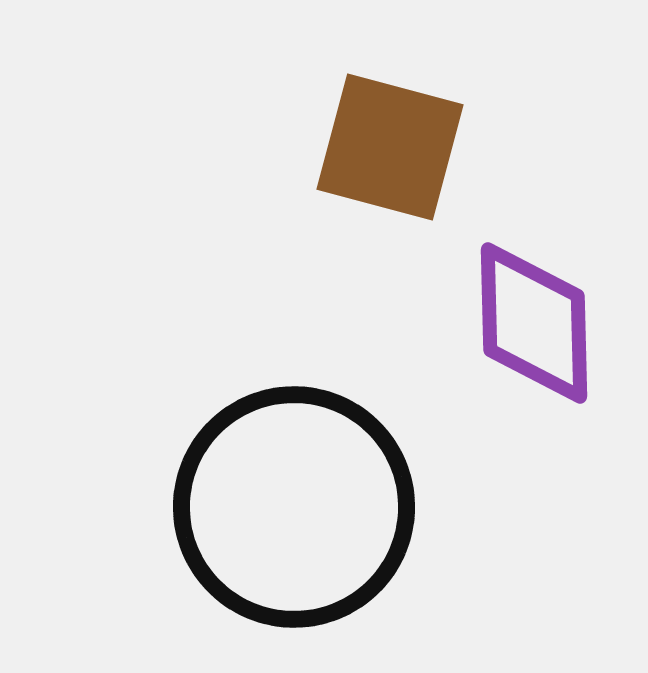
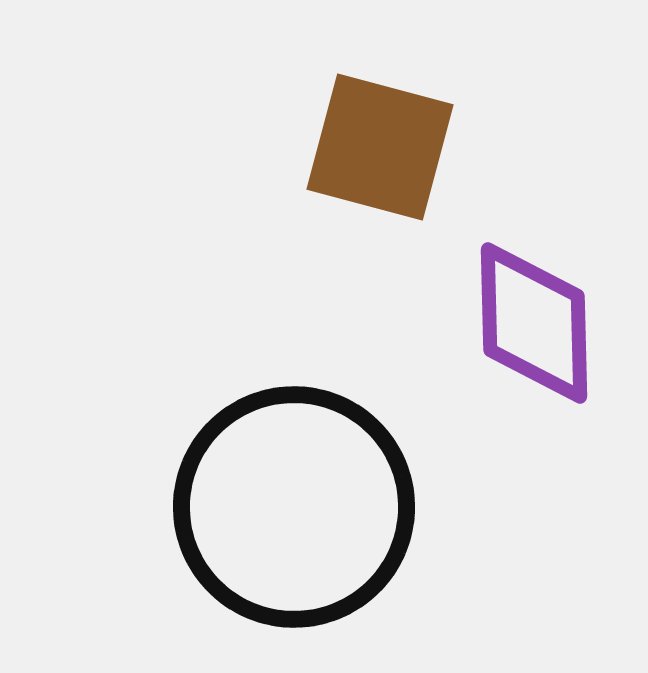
brown square: moved 10 px left
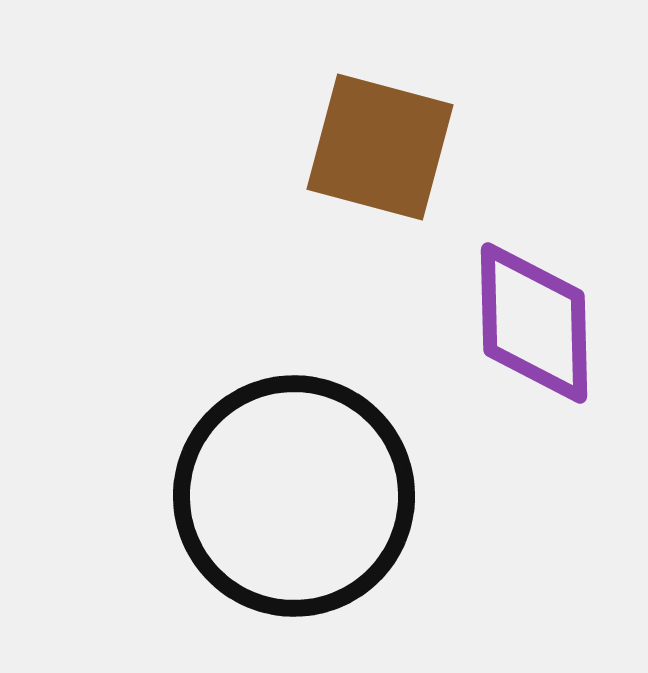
black circle: moved 11 px up
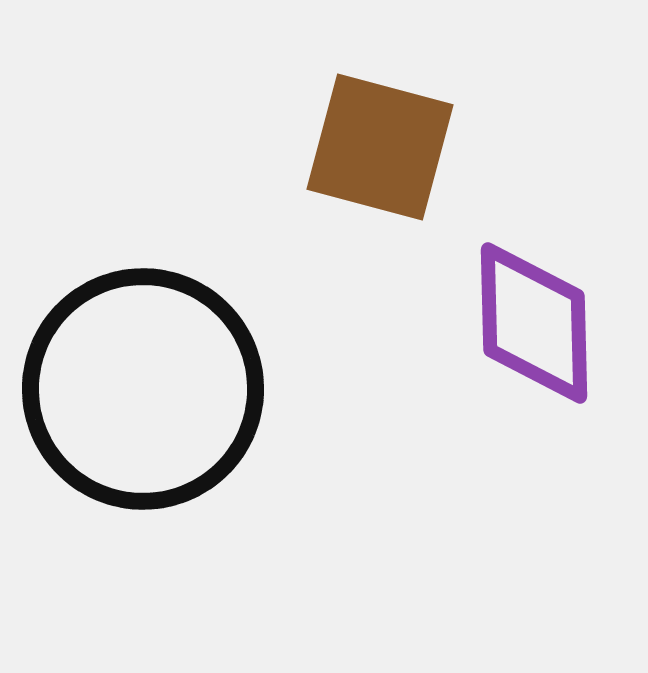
black circle: moved 151 px left, 107 px up
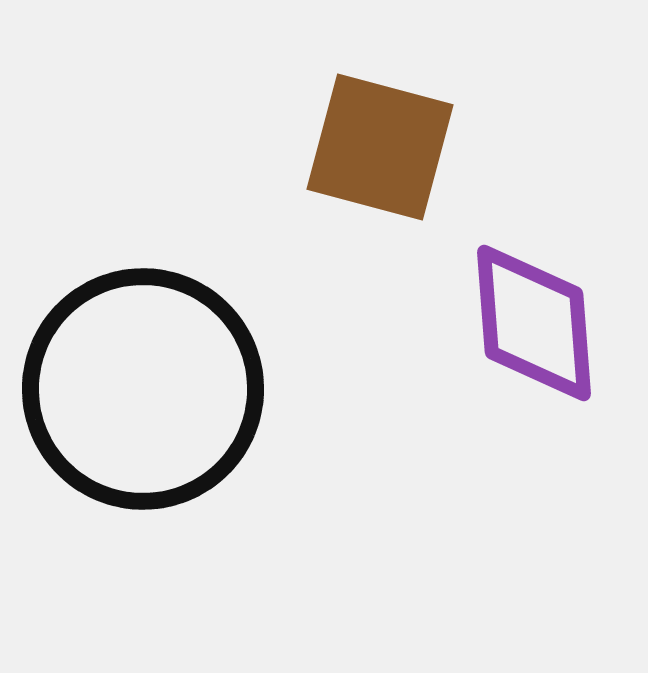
purple diamond: rotated 3 degrees counterclockwise
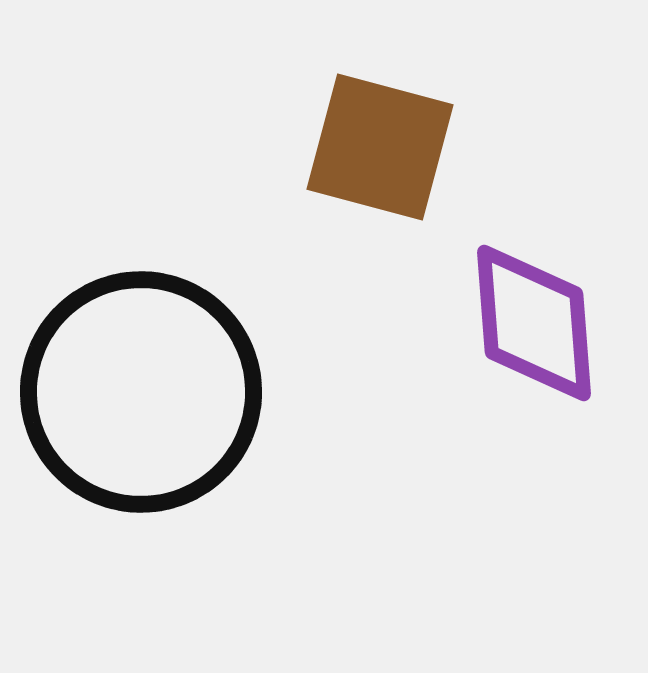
black circle: moved 2 px left, 3 px down
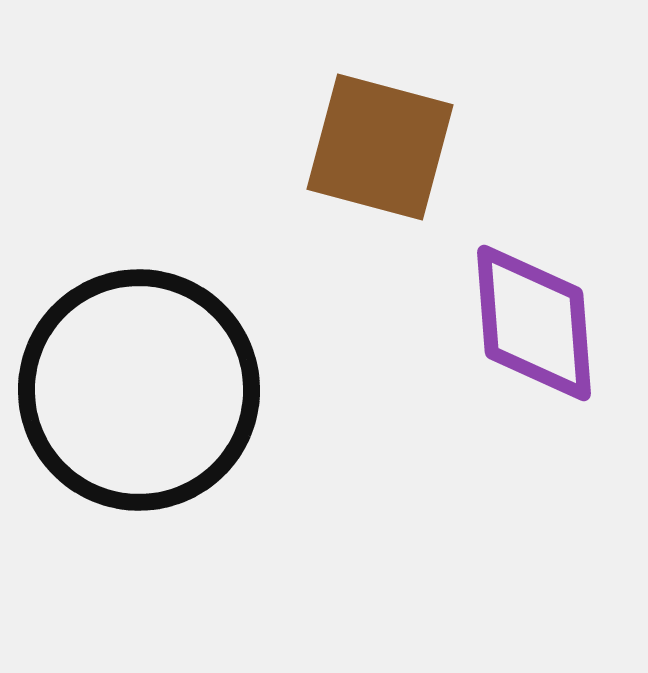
black circle: moved 2 px left, 2 px up
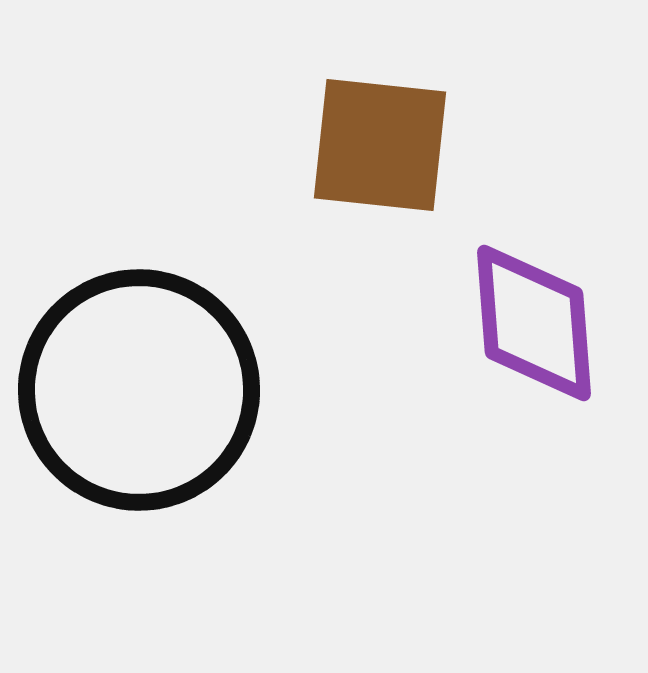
brown square: moved 2 px up; rotated 9 degrees counterclockwise
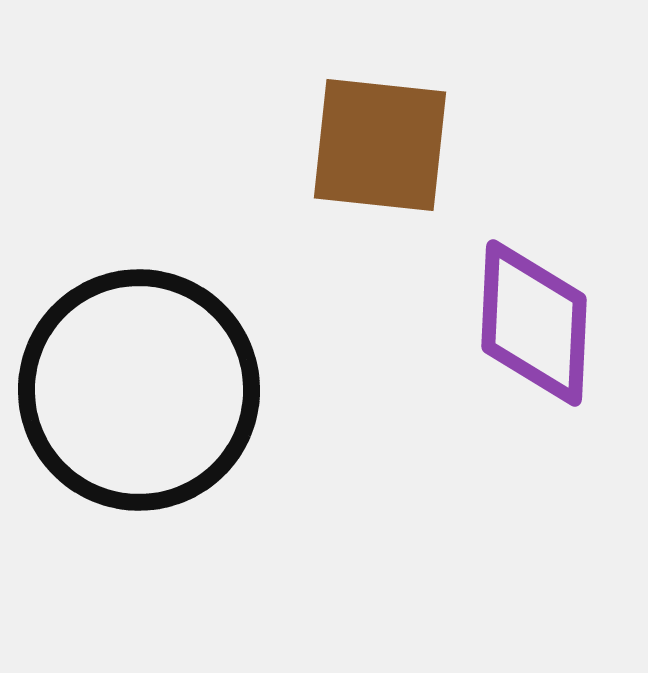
purple diamond: rotated 7 degrees clockwise
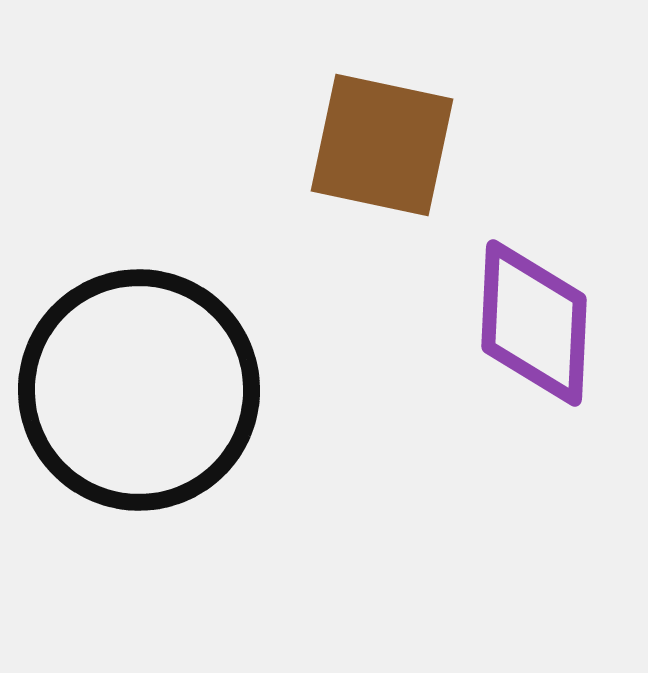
brown square: moved 2 px right; rotated 6 degrees clockwise
